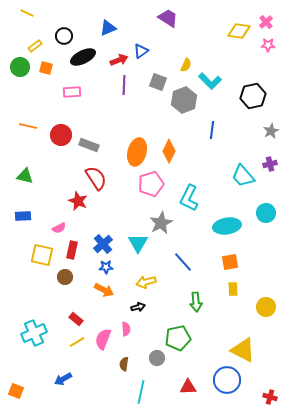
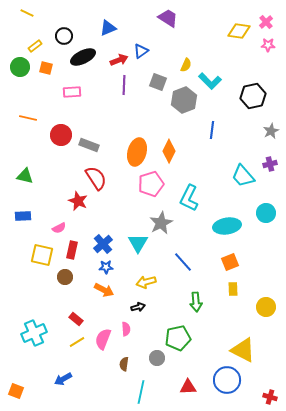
orange line at (28, 126): moved 8 px up
orange square at (230, 262): rotated 12 degrees counterclockwise
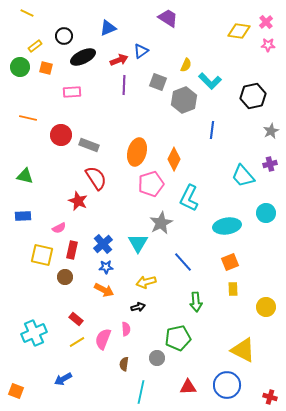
orange diamond at (169, 151): moved 5 px right, 8 px down
blue circle at (227, 380): moved 5 px down
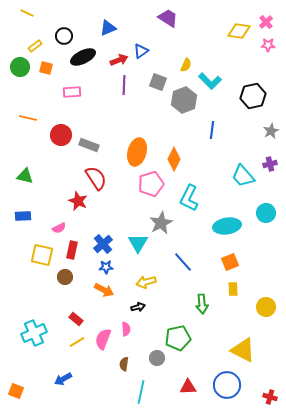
green arrow at (196, 302): moved 6 px right, 2 px down
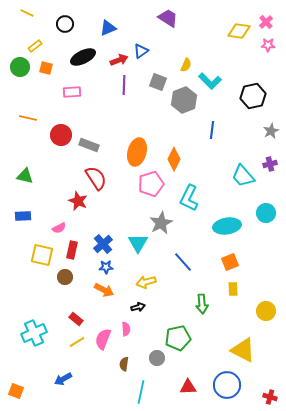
black circle at (64, 36): moved 1 px right, 12 px up
yellow circle at (266, 307): moved 4 px down
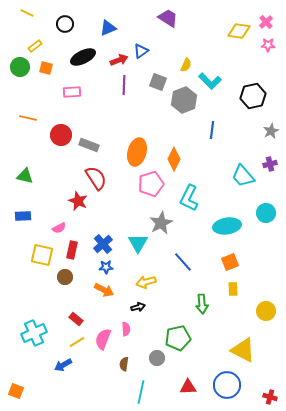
blue arrow at (63, 379): moved 14 px up
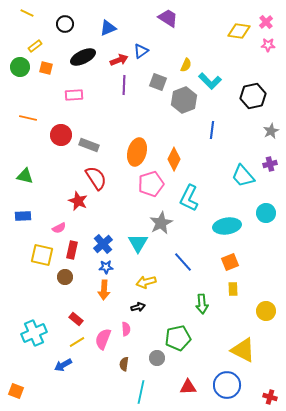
pink rectangle at (72, 92): moved 2 px right, 3 px down
orange arrow at (104, 290): rotated 66 degrees clockwise
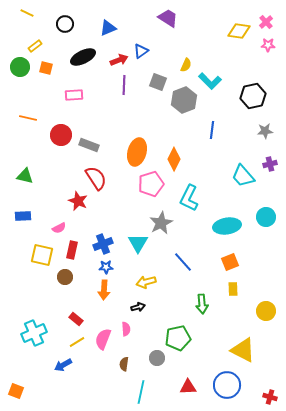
gray star at (271, 131): moved 6 px left; rotated 21 degrees clockwise
cyan circle at (266, 213): moved 4 px down
blue cross at (103, 244): rotated 18 degrees clockwise
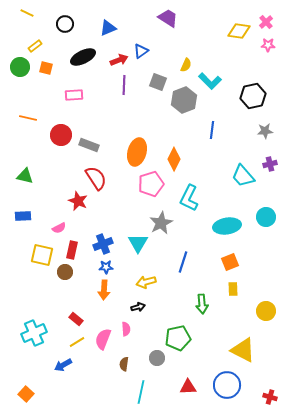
blue line at (183, 262): rotated 60 degrees clockwise
brown circle at (65, 277): moved 5 px up
orange square at (16, 391): moved 10 px right, 3 px down; rotated 21 degrees clockwise
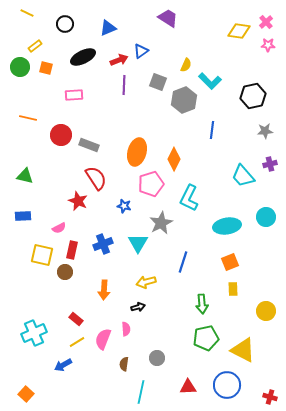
blue star at (106, 267): moved 18 px right, 61 px up; rotated 16 degrees clockwise
green pentagon at (178, 338): moved 28 px right
